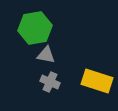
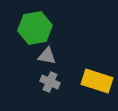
gray triangle: moved 1 px right, 1 px down
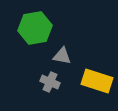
gray triangle: moved 15 px right
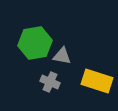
green hexagon: moved 15 px down
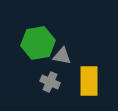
green hexagon: moved 3 px right
yellow rectangle: moved 8 px left; rotated 72 degrees clockwise
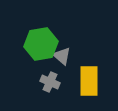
green hexagon: moved 3 px right, 1 px down
gray triangle: rotated 30 degrees clockwise
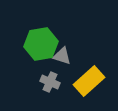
gray triangle: rotated 24 degrees counterclockwise
yellow rectangle: rotated 48 degrees clockwise
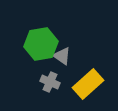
gray triangle: rotated 18 degrees clockwise
yellow rectangle: moved 1 px left, 3 px down
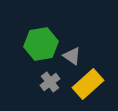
gray triangle: moved 10 px right
gray cross: rotated 30 degrees clockwise
